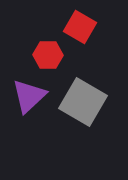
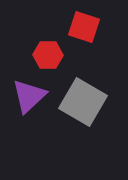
red square: moved 4 px right; rotated 12 degrees counterclockwise
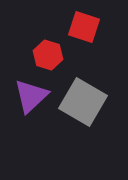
red hexagon: rotated 16 degrees clockwise
purple triangle: moved 2 px right
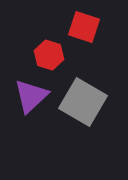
red hexagon: moved 1 px right
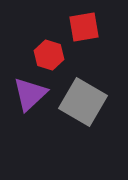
red square: rotated 28 degrees counterclockwise
purple triangle: moved 1 px left, 2 px up
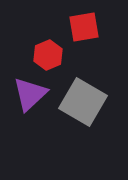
red hexagon: moved 1 px left; rotated 20 degrees clockwise
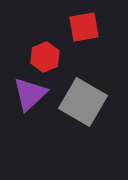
red hexagon: moved 3 px left, 2 px down
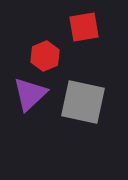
red hexagon: moved 1 px up
gray square: rotated 18 degrees counterclockwise
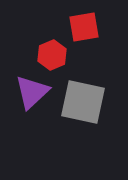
red hexagon: moved 7 px right, 1 px up
purple triangle: moved 2 px right, 2 px up
